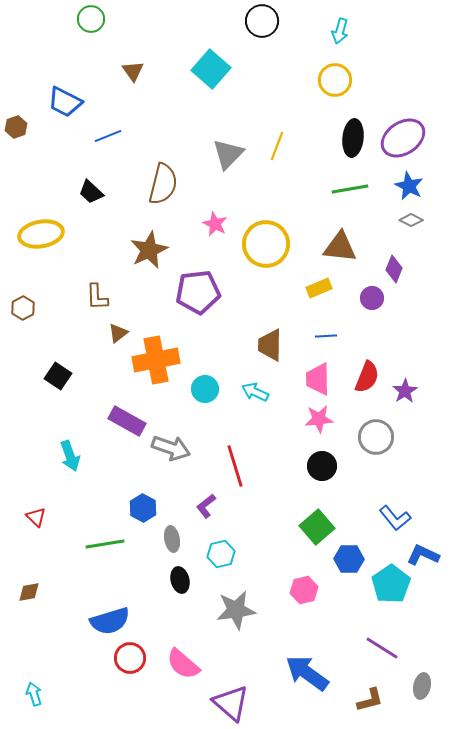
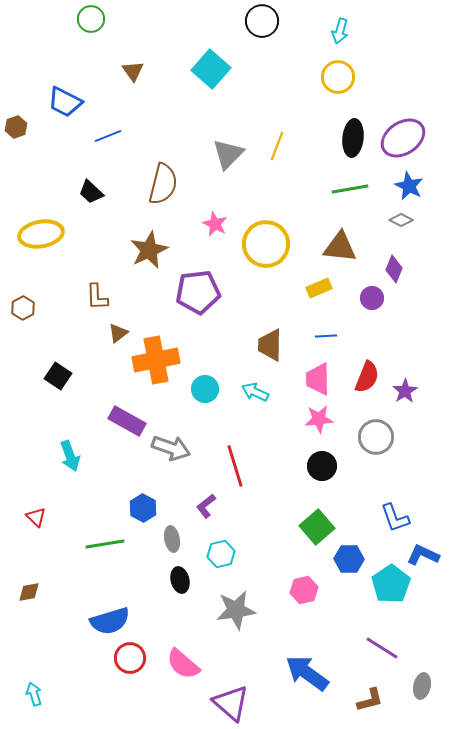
yellow circle at (335, 80): moved 3 px right, 3 px up
gray diamond at (411, 220): moved 10 px left
blue L-shape at (395, 518): rotated 20 degrees clockwise
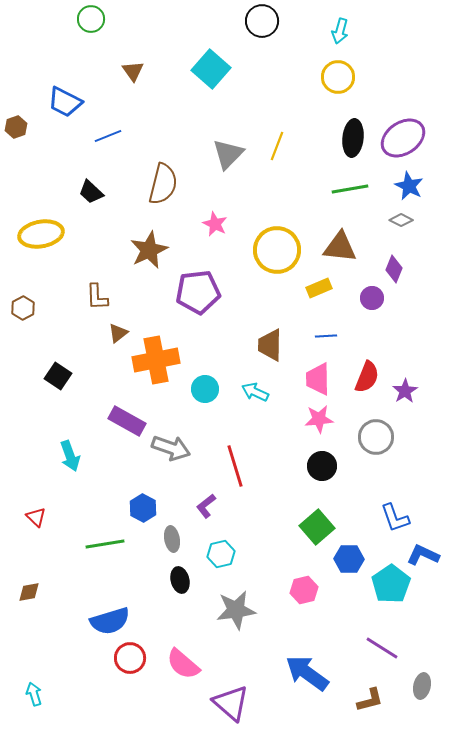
yellow circle at (266, 244): moved 11 px right, 6 px down
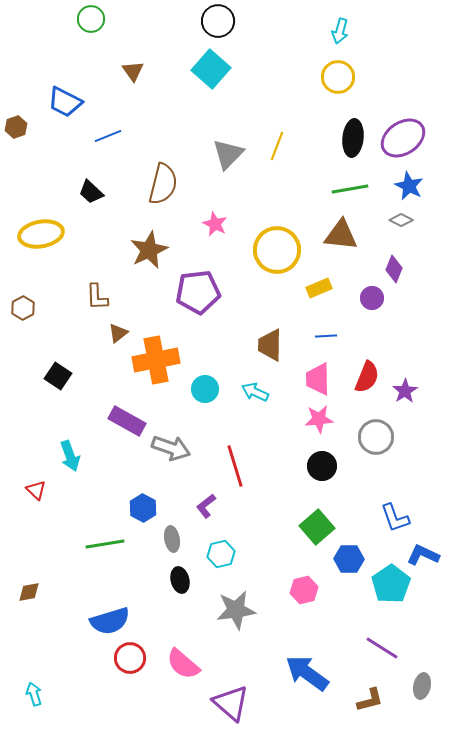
black circle at (262, 21): moved 44 px left
brown triangle at (340, 247): moved 1 px right, 12 px up
red triangle at (36, 517): moved 27 px up
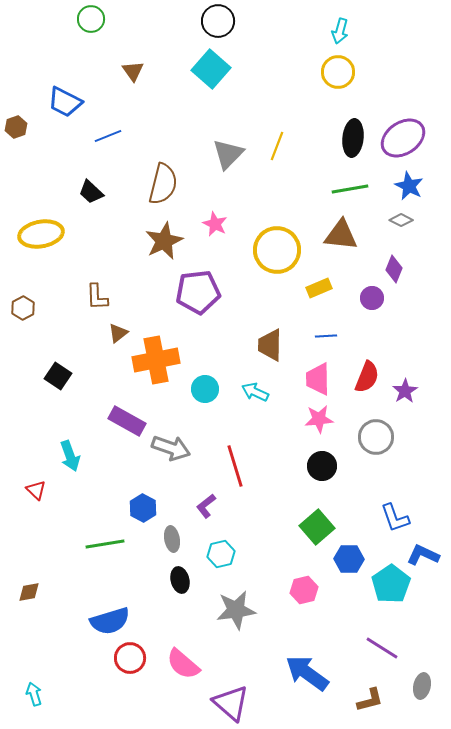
yellow circle at (338, 77): moved 5 px up
brown star at (149, 250): moved 15 px right, 9 px up
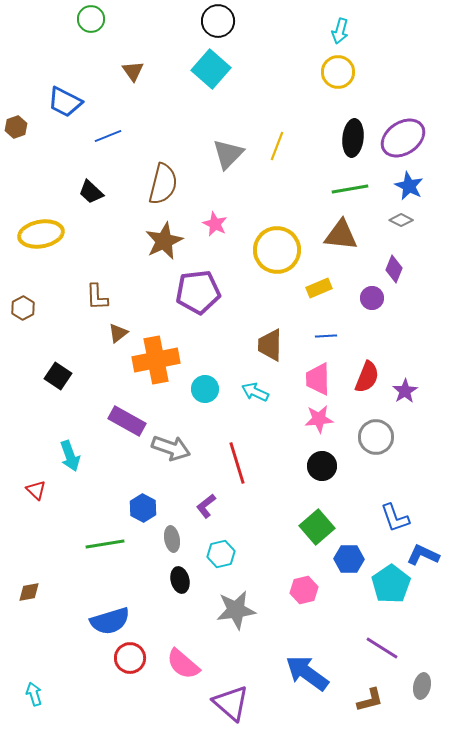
red line at (235, 466): moved 2 px right, 3 px up
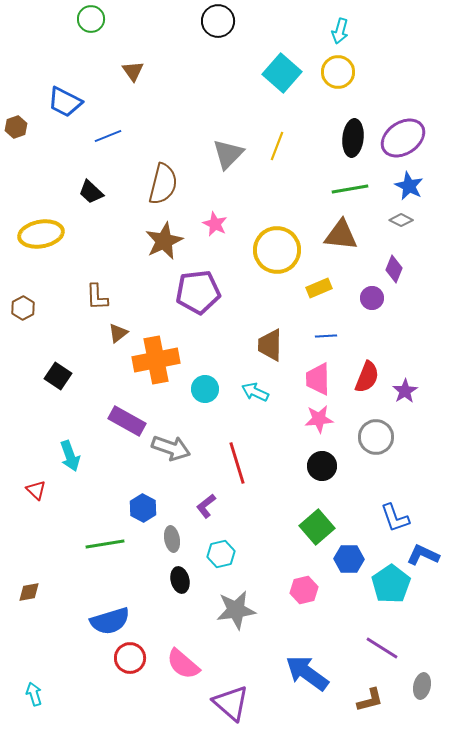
cyan square at (211, 69): moved 71 px right, 4 px down
